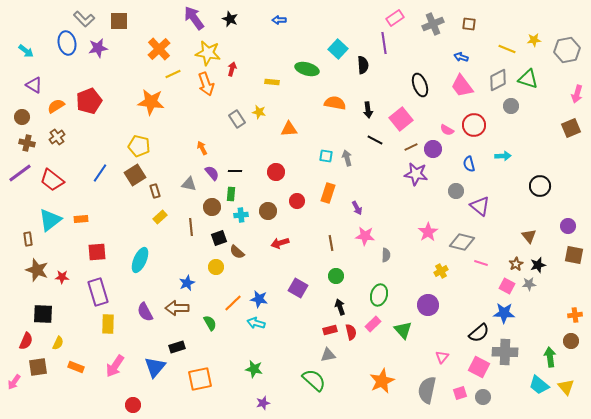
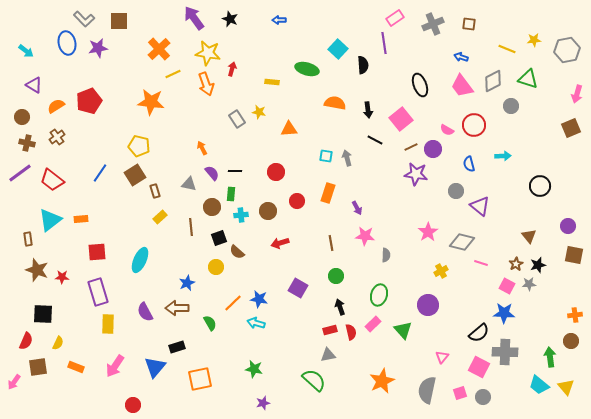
gray diamond at (498, 80): moved 5 px left, 1 px down
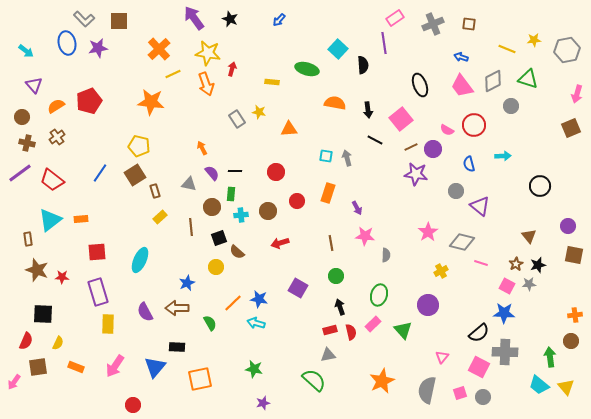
blue arrow at (279, 20): rotated 48 degrees counterclockwise
purple triangle at (34, 85): rotated 18 degrees clockwise
black rectangle at (177, 347): rotated 21 degrees clockwise
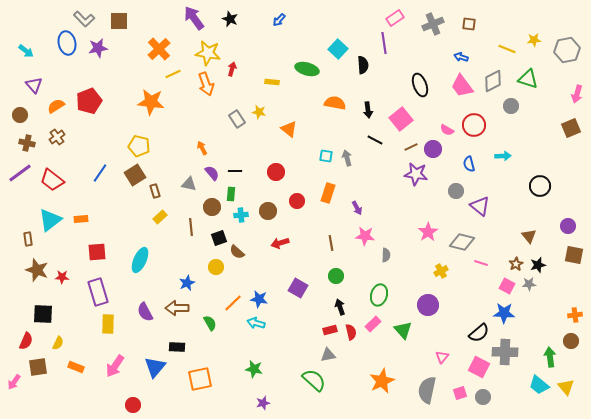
brown circle at (22, 117): moved 2 px left, 2 px up
orange triangle at (289, 129): rotated 42 degrees clockwise
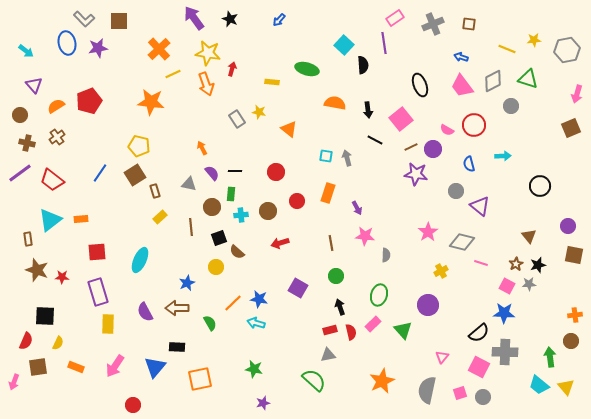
cyan square at (338, 49): moved 6 px right, 4 px up
black square at (43, 314): moved 2 px right, 2 px down
pink arrow at (14, 382): rotated 14 degrees counterclockwise
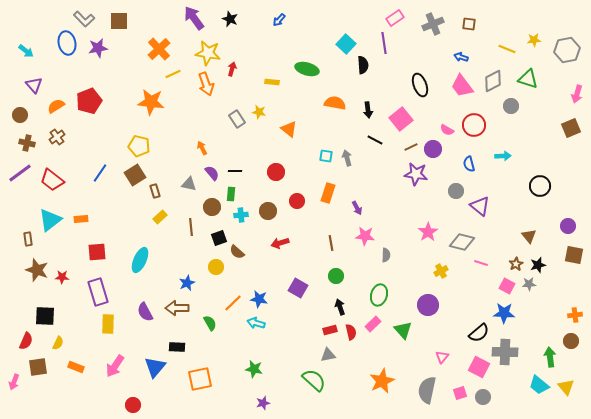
cyan square at (344, 45): moved 2 px right, 1 px up
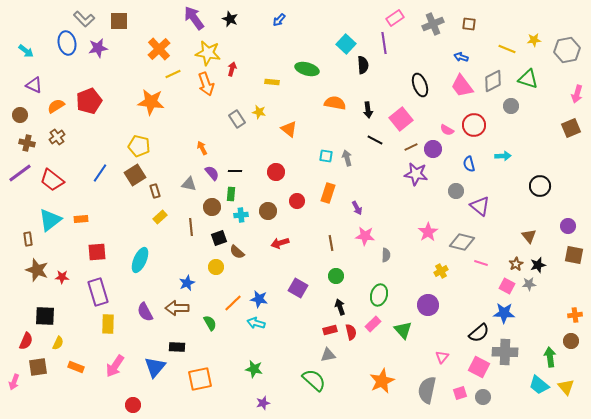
purple triangle at (34, 85): rotated 24 degrees counterclockwise
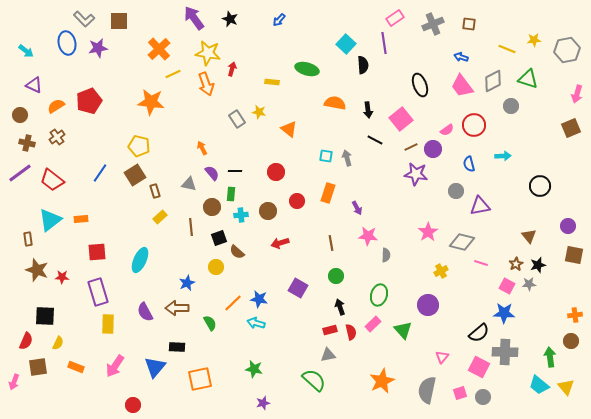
pink semicircle at (447, 130): rotated 64 degrees counterclockwise
purple triangle at (480, 206): rotated 50 degrees counterclockwise
pink star at (365, 236): moved 3 px right
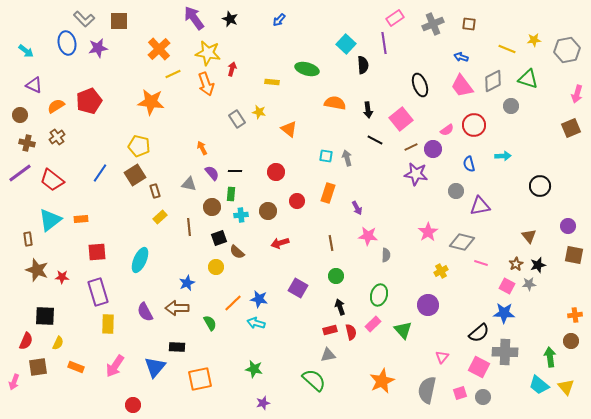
brown line at (191, 227): moved 2 px left
